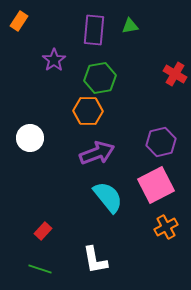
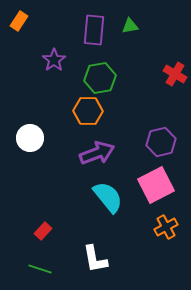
white L-shape: moved 1 px up
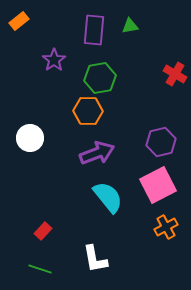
orange rectangle: rotated 18 degrees clockwise
pink square: moved 2 px right
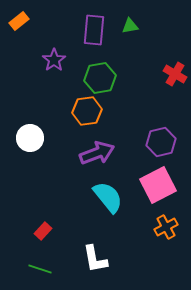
orange hexagon: moved 1 px left; rotated 8 degrees counterclockwise
